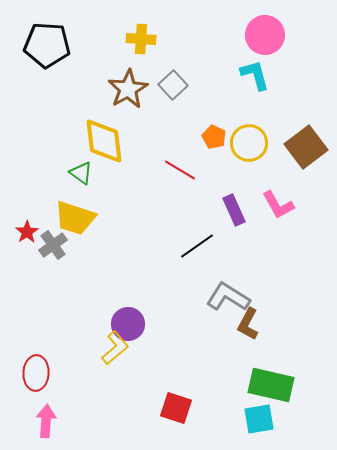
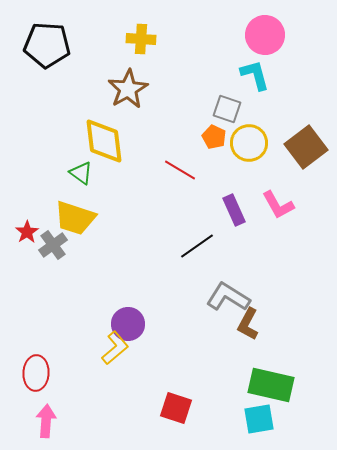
gray square: moved 54 px right, 24 px down; rotated 28 degrees counterclockwise
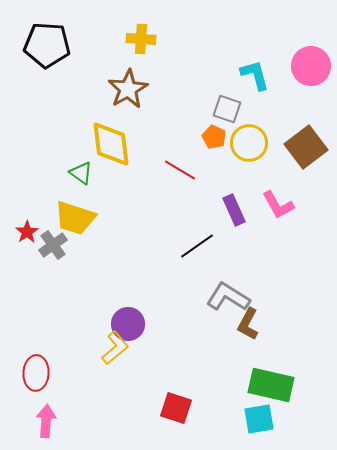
pink circle: moved 46 px right, 31 px down
yellow diamond: moved 7 px right, 3 px down
